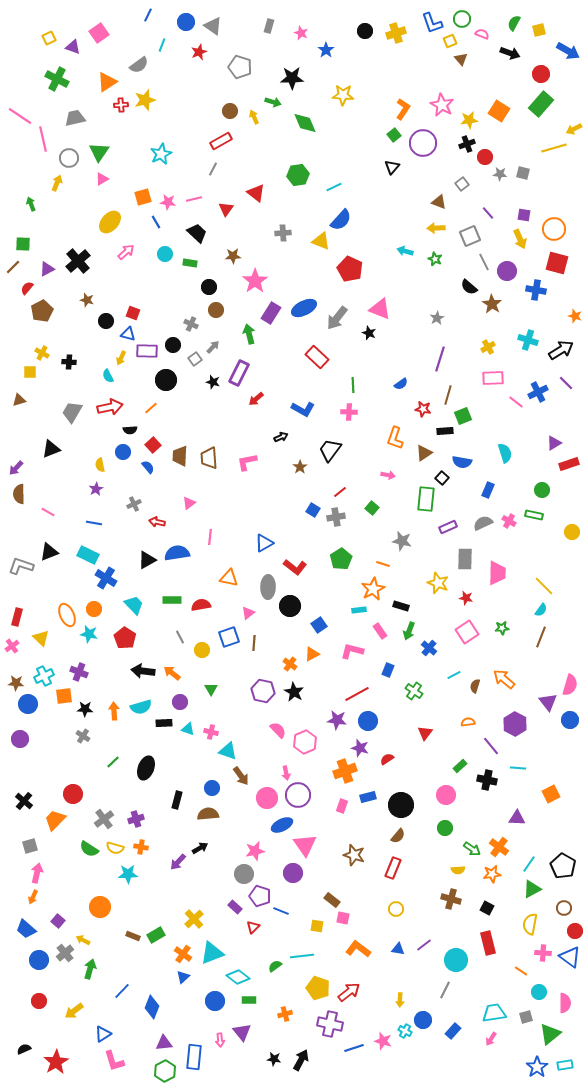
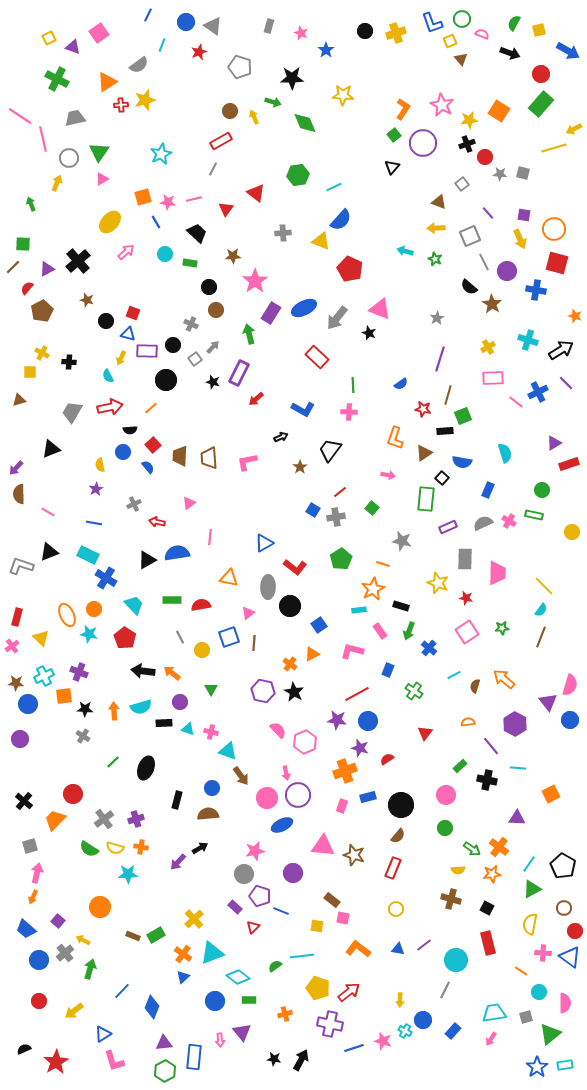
pink triangle at (305, 845): moved 18 px right, 1 px down; rotated 50 degrees counterclockwise
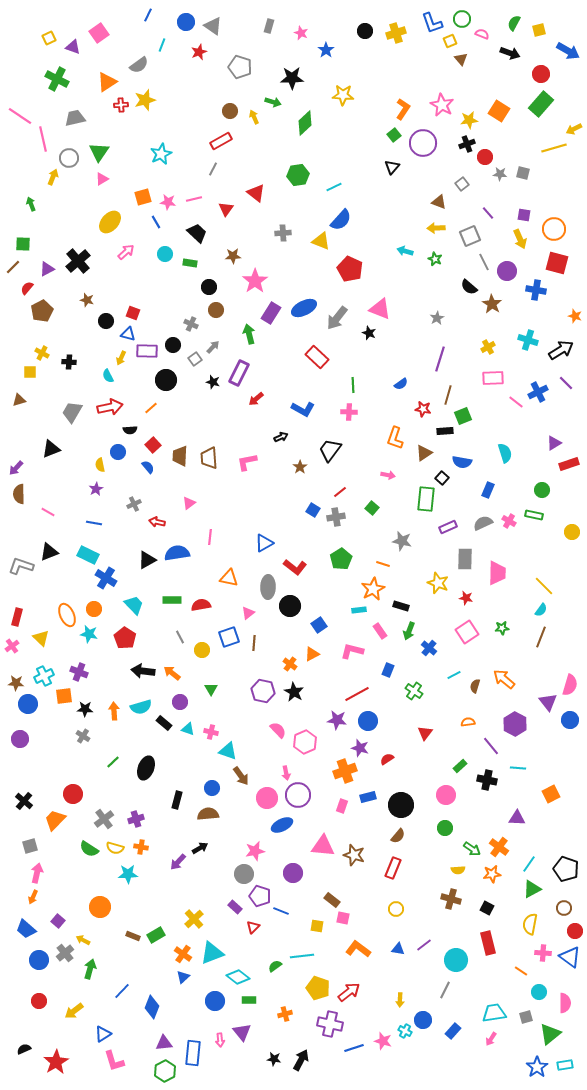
green diamond at (305, 123): rotated 70 degrees clockwise
yellow arrow at (57, 183): moved 4 px left, 6 px up
blue circle at (123, 452): moved 5 px left
black rectangle at (164, 723): rotated 42 degrees clockwise
black pentagon at (563, 866): moved 3 px right, 3 px down; rotated 10 degrees counterclockwise
blue rectangle at (194, 1057): moved 1 px left, 4 px up
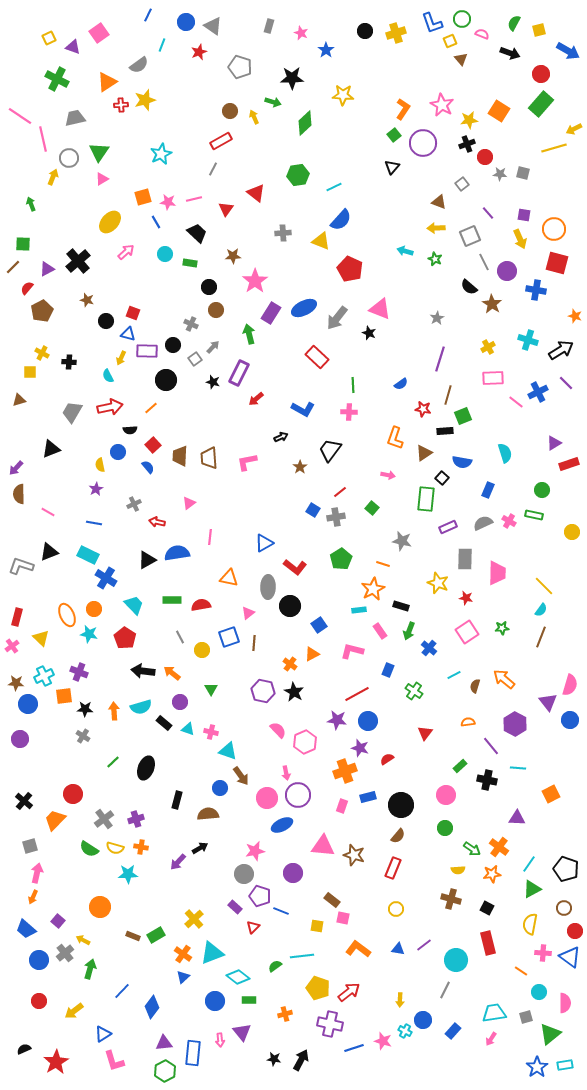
blue circle at (212, 788): moved 8 px right
blue diamond at (152, 1007): rotated 15 degrees clockwise
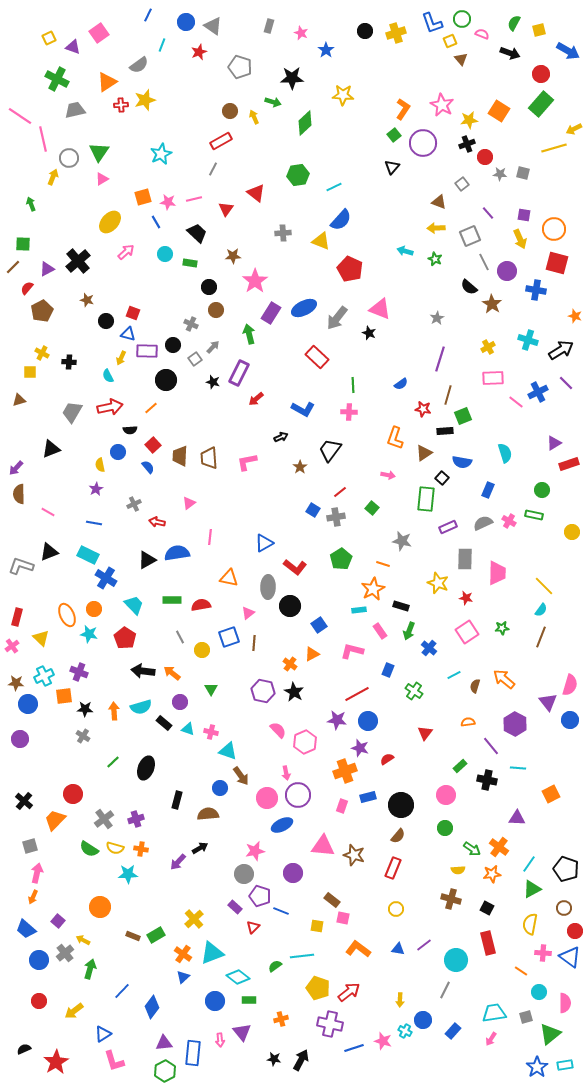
gray trapezoid at (75, 118): moved 8 px up
orange cross at (141, 847): moved 2 px down
orange cross at (285, 1014): moved 4 px left, 5 px down
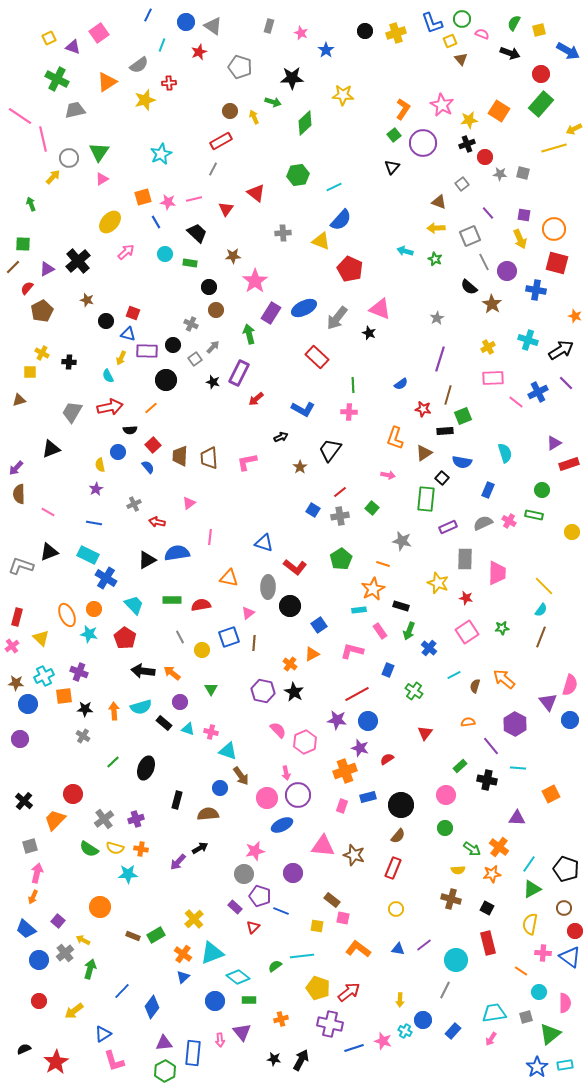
red cross at (121, 105): moved 48 px right, 22 px up
yellow arrow at (53, 177): rotated 21 degrees clockwise
gray cross at (336, 517): moved 4 px right, 1 px up
blue triangle at (264, 543): rotated 48 degrees clockwise
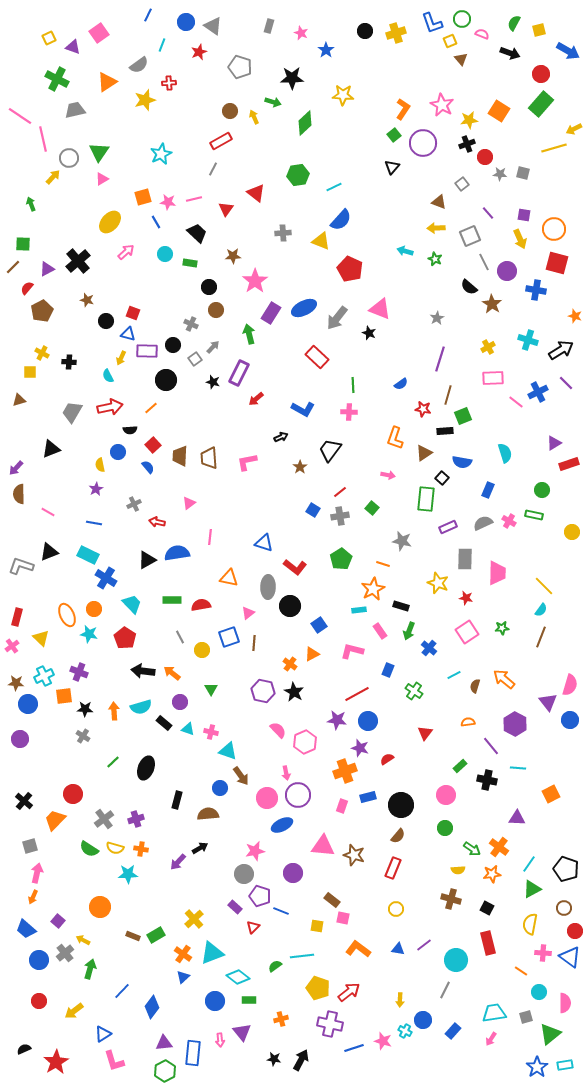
cyan trapezoid at (134, 605): moved 2 px left, 1 px up
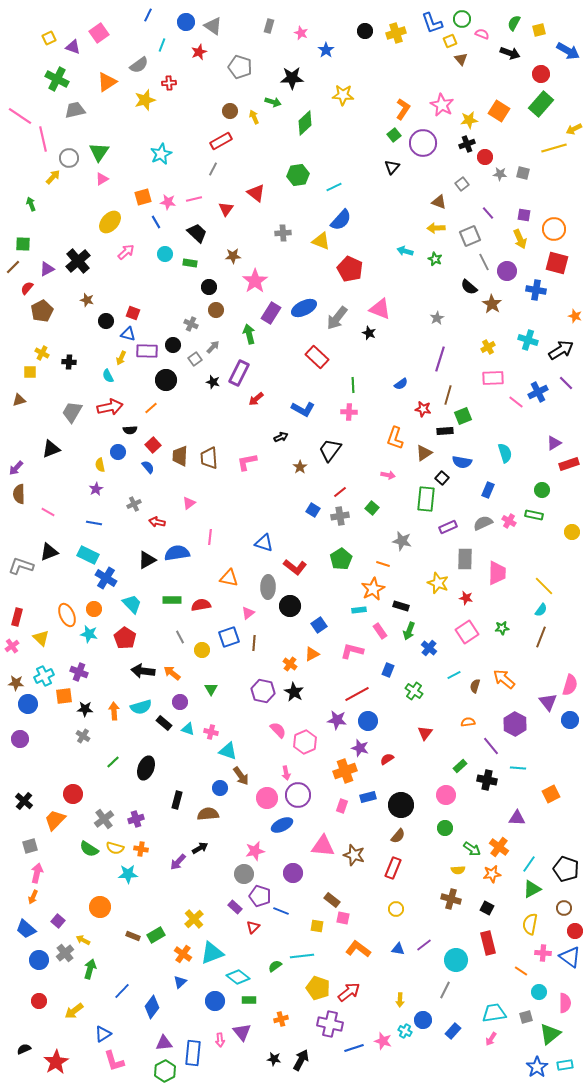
blue triangle at (183, 977): moved 3 px left, 5 px down
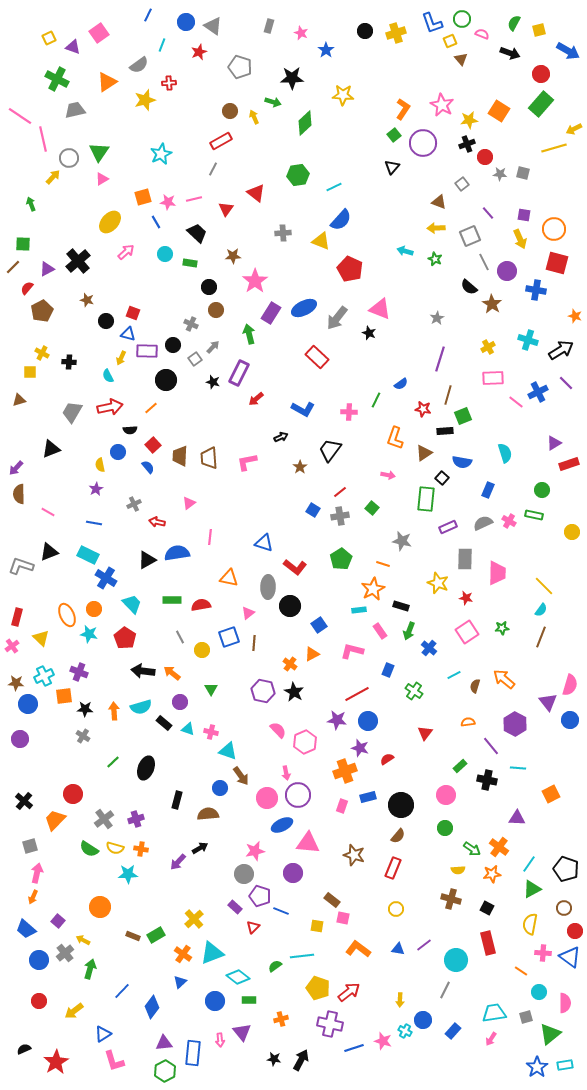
green line at (353, 385): moved 23 px right, 15 px down; rotated 28 degrees clockwise
pink triangle at (323, 846): moved 15 px left, 3 px up
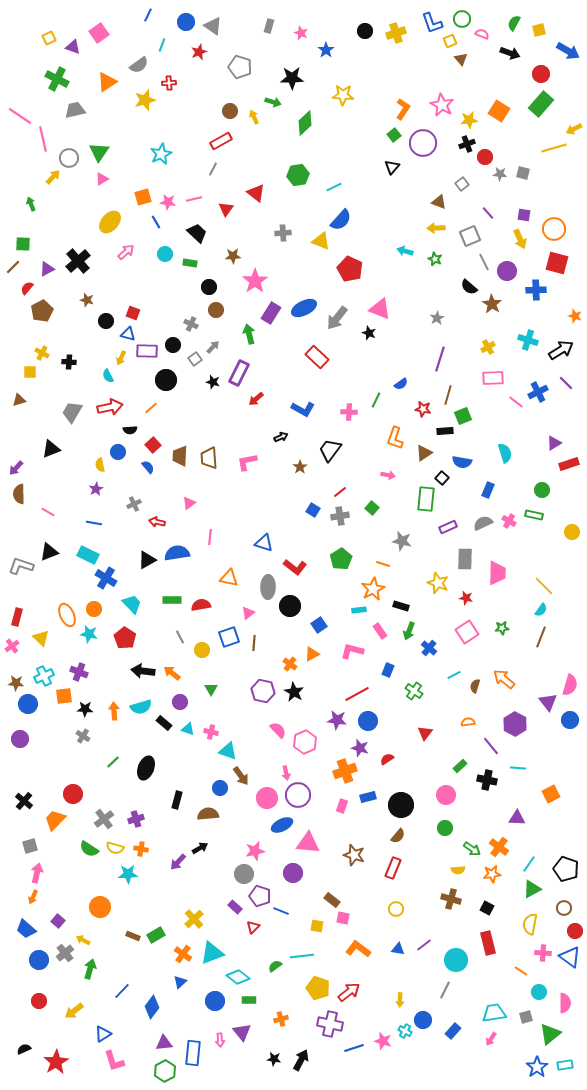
blue cross at (536, 290): rotated 12 degrees counterclockwise
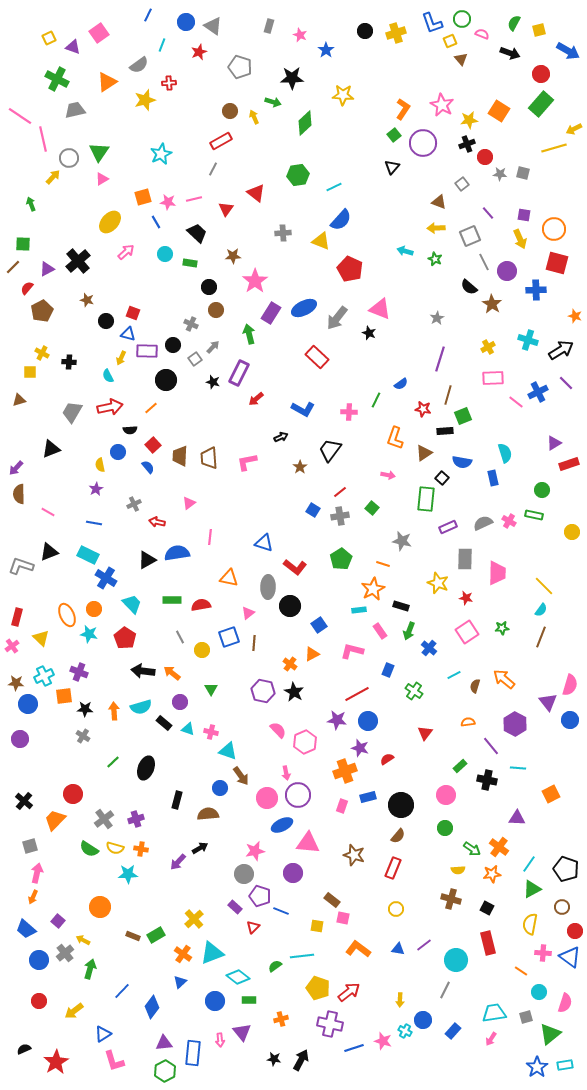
pink star at (301, 33): moved 1 px left, 2 px down
blue rectangle at (488, 490): moved 5 px right, 12 px up; rotated 35 degrees counterclockwise
brown circle at (564, 908): moved 2 px left, 1 px up
pink semicircle at (565, 1003): rotated 18 degrees clockwise
